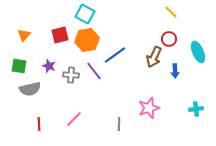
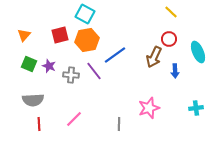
green square: moved 10 px right, 2 px up; rotated 14 degrees clockwise
gray semicircle: moved 3 px right, 11 px down; rotated 10 degrees clockwise
cyan cross: moved 1 px up
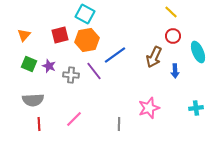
red circle: moved 4 px right, 3 px up
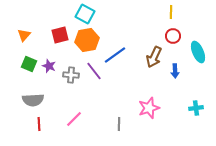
yellow line: rotated 48 degrees clockwise
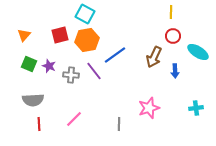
cyan ellipse: rotated 35 degrees counterclockwise
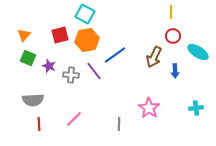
green square: moved 1 px left, 6 px up
pink star: rotated 20 degrees counterclockwise
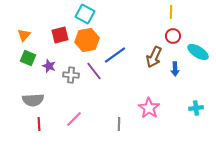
blue arrow: moved 2 px up
